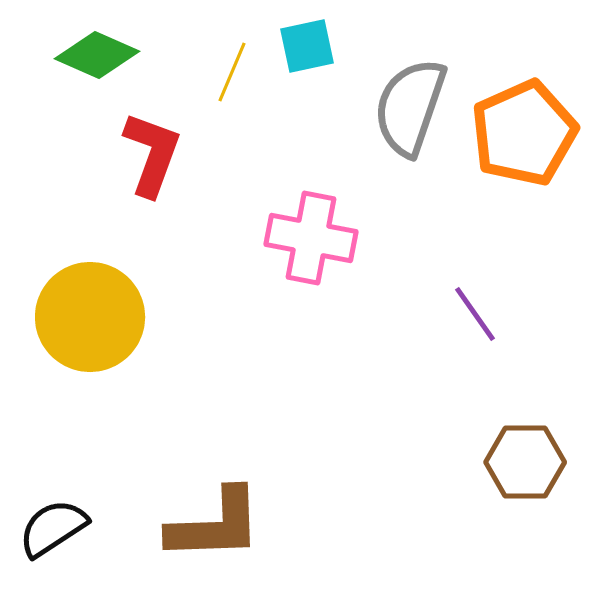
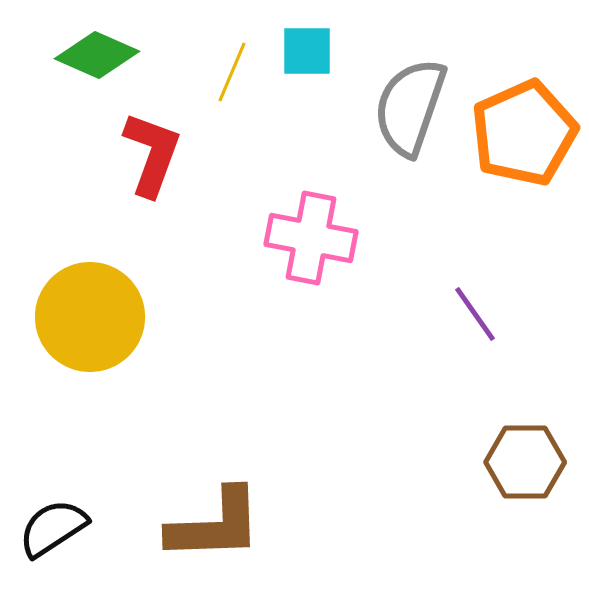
cyan square: moved 5 px down; rotated 12 degrees clockwise
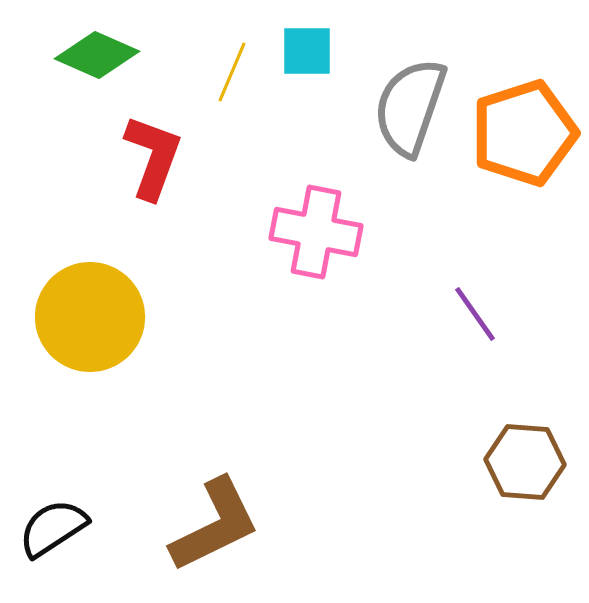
orange pentagon: rotated 6 degrees clockwise
red L-shape: moved 1 px right, 3 px down
pink cross: moved 5 px right, 6 px up
brown hexagon: rotated 4 degrees clockwise
brown L-shape: rotated 24 degrees counterclockwise
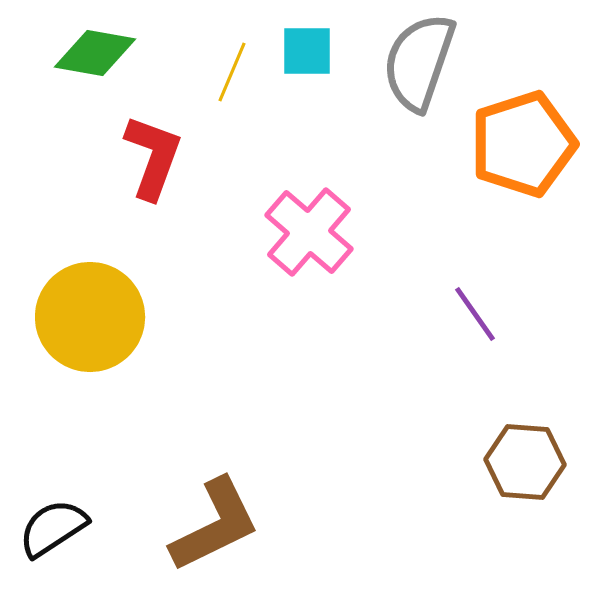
green diamond: moved 2 px left, 2 px up; rotated 14 degrees counterclockwise
gray semicircle: moved 9 px right, 45 px up
orange pentagon: moved 1 px left, 11 px down
pink cross: moved 7 px left; rotated 30 degrees clockwise
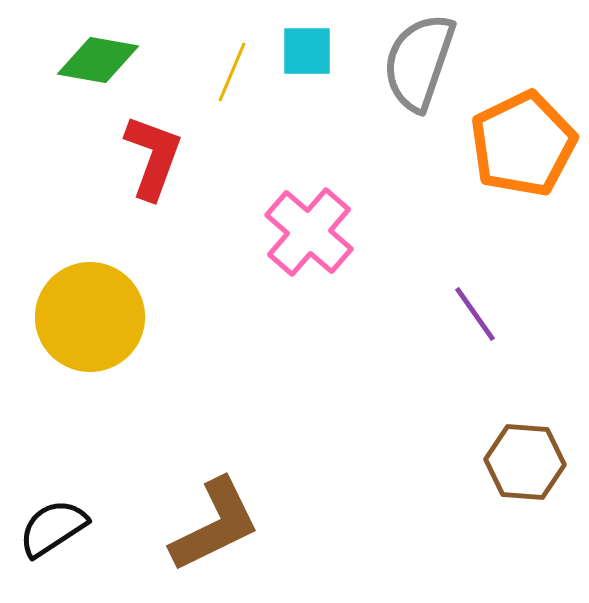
green diamond: moved 3 px right, 7 px down
orange pentagon: rotated 8 degrees counterclockwise
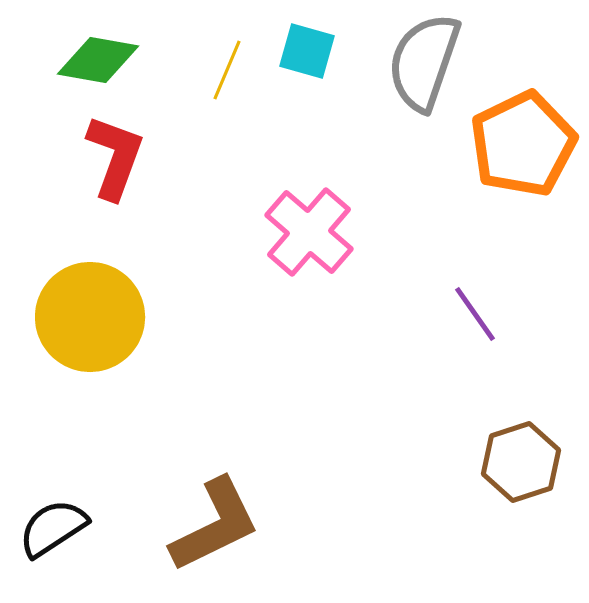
cyan square: rotated 16 degrees clockwise
gray semicircle: moved 5 px right
yellow line: moved 5 px left, 2 px up
red L-shape: moved 38 px left
brown hexagon: moved 4 px left; rotated 22 degrees counterclockwise
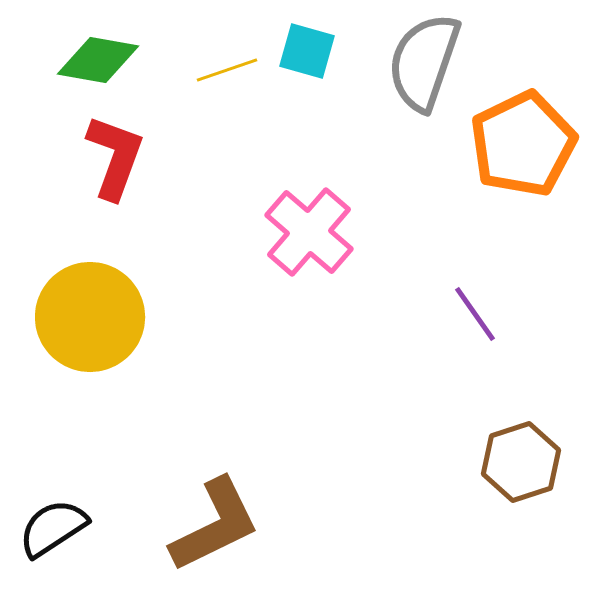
yellow line: rotated 48 degrees clockwise
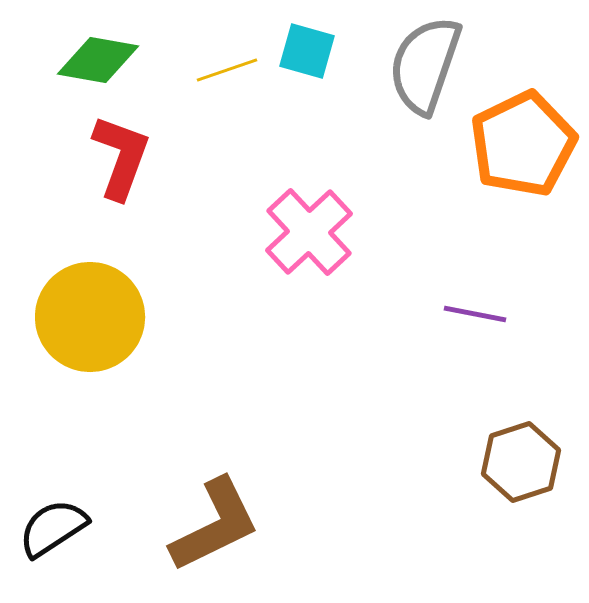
gray semicircle: moved 1 px right, 3 px down
red L-shape: moved 6 px right
pink cross: rotated 6 degrees clockwise
purple line: rotated 44 degrees counterclockwise
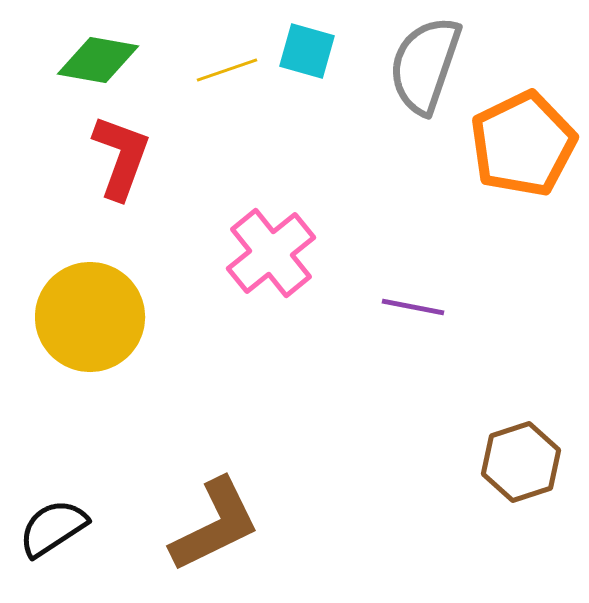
pink cross: moved 38 px left, 21 px down; rotated 4 degrees clockwise
purple line: moved 62 px left, 7 px up
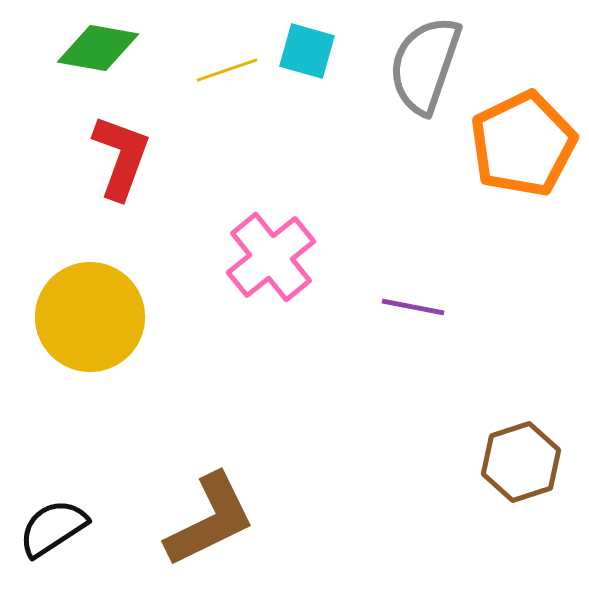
green diamond: moved 12 px up
pink cross: moved 4 px down
brown L-shape: moved 5 px left, 5 px up
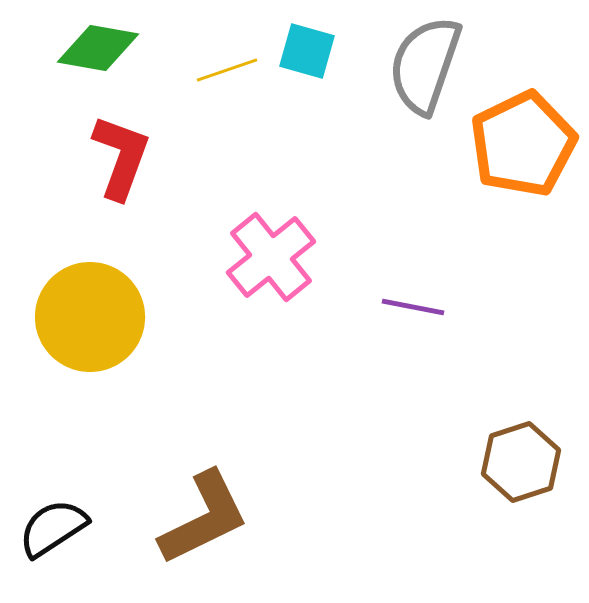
brown L-shape: moved 6 px left, 2 px up
